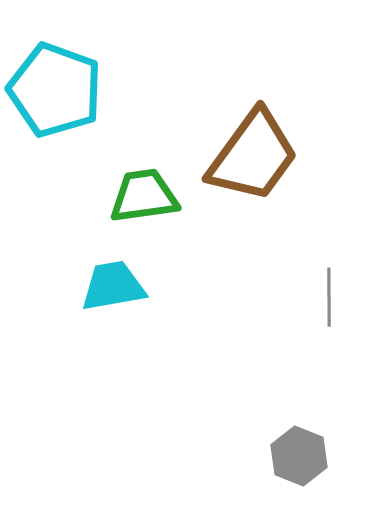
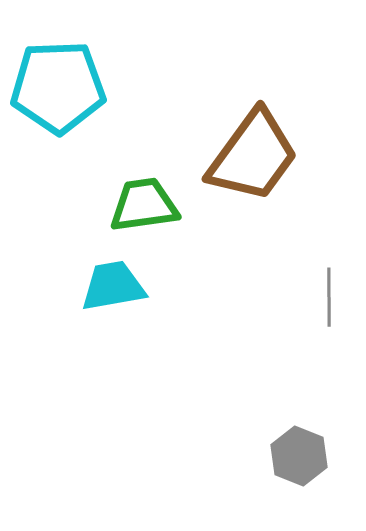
cyan pentagon: moved 3 px right, 3 px up; rotated 22 degrees counterclockwise
green trapezoid: moved 9 px down
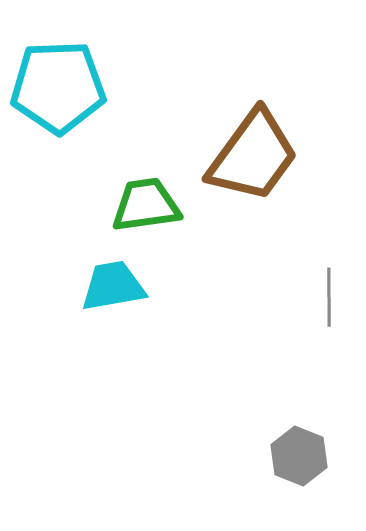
green trapezoid: moved 2 px right
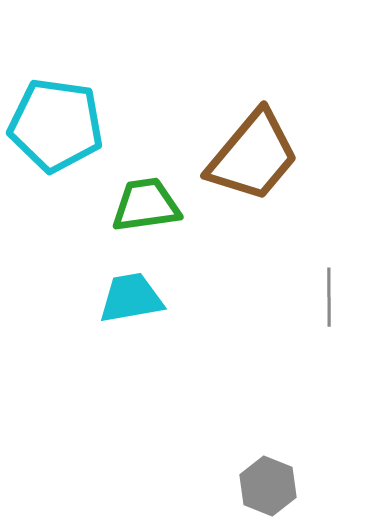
cyan pentagon: moved 2 px left, 38 px down; rotated 10 degrees clockwise
brown trapezoid: rotated 4 degrees clockwise
cyan trapezoid: moved 18 px right, 12 px down
gray hexagon: moved 31 px left, 30 px down
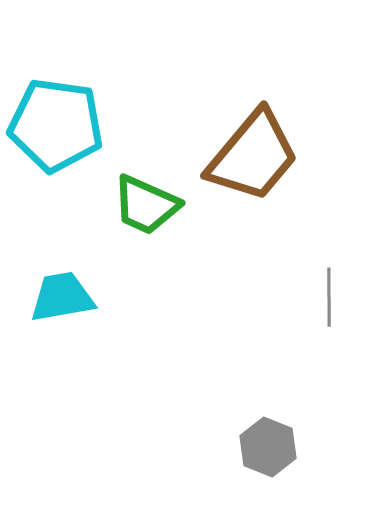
green trapezoid: rotated 148 degrees counterclockwise
cyan trapezoid: moved 69 px left, 1 px up
gray hexagon: moved 39 px up
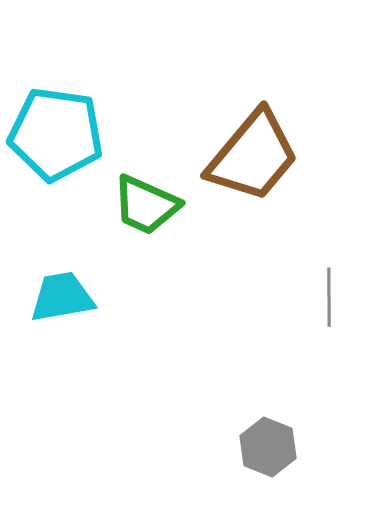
cyan pentagon: moved 9 px down
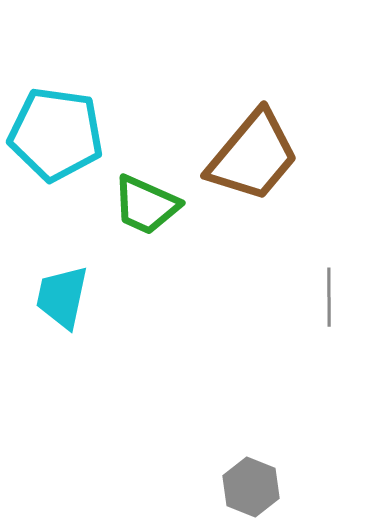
cyan trapezoid: rotated 68 degrees counterclockwise
gray hexagon: moved 17 px left, 40 px down
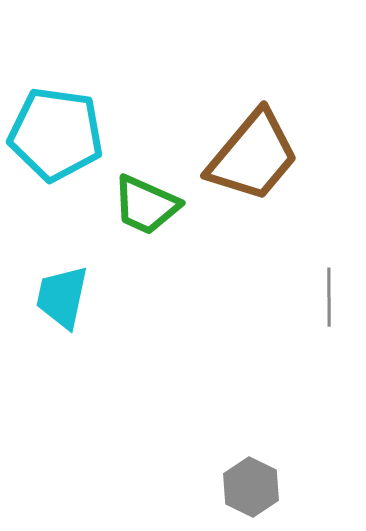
gray hexagon: rotated 4 degrees clockwise
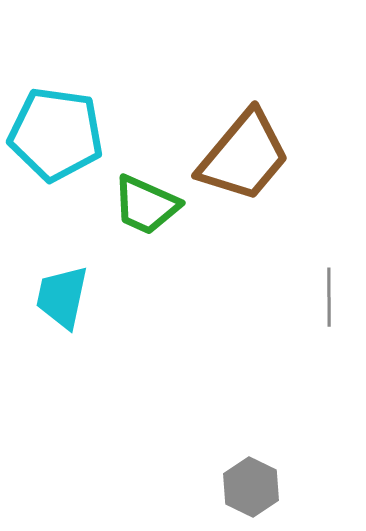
brown trapezoid: moved 9 px left
